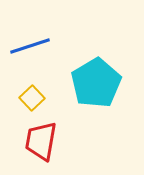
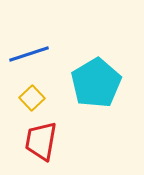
blue line: moved 1 px left, 8 px down
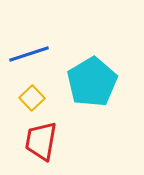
cyan pentagon: moved 4 px left, 1 px up
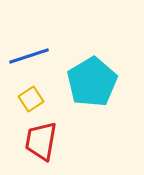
blue line: moved 2 px down
yellow square: moved 1 px left, 1 px down; rotated 10 degrees clockwise
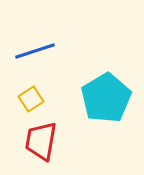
blue line: moved 6 px right, 5 px up
cyan pentagon: moved 14 px right, 16 px down
